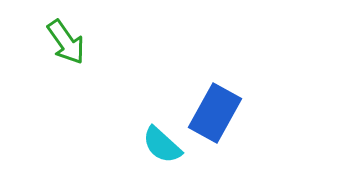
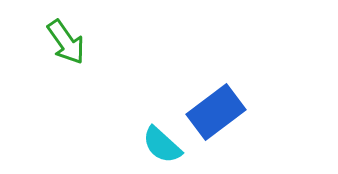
blue rectangle: moved 1 px right, 1 px up; rotated 24 degrees clockwise
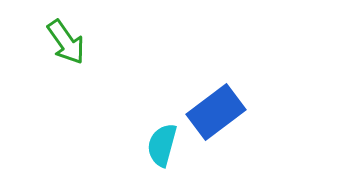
cyan semicircle: rotated 63 degrees clockwise
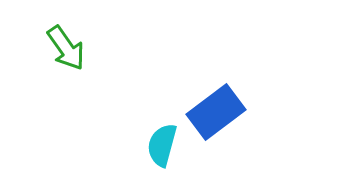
green arrow: moved 6 px down
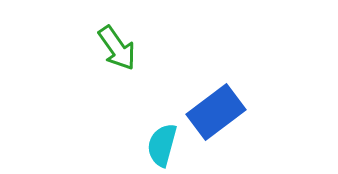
green arrow: moved 51 px right
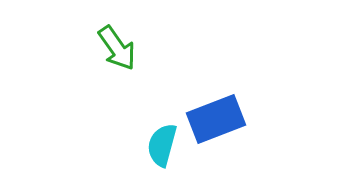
blue rectangle: moved 7 px down; rotated 16 degrees clockwise
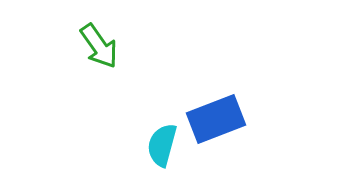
green arrow: moved 18 px left, 2 px up
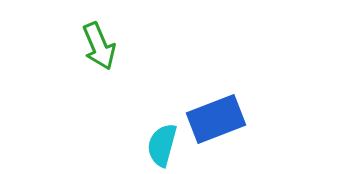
green arrow: rotated 12 degrees clockwise
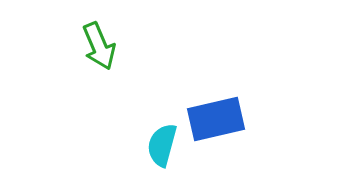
blue rectangle: rotated 8 degrees clockwise
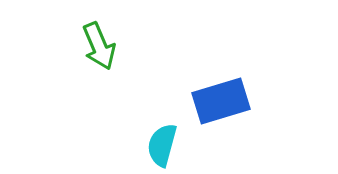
blue rectangle: moved 5 px right, 18 px up; rotated 4 degrees counterclockwise
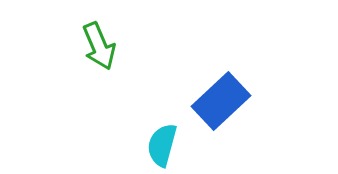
blue rectangle: rotated 26 degrees counterclockwise
